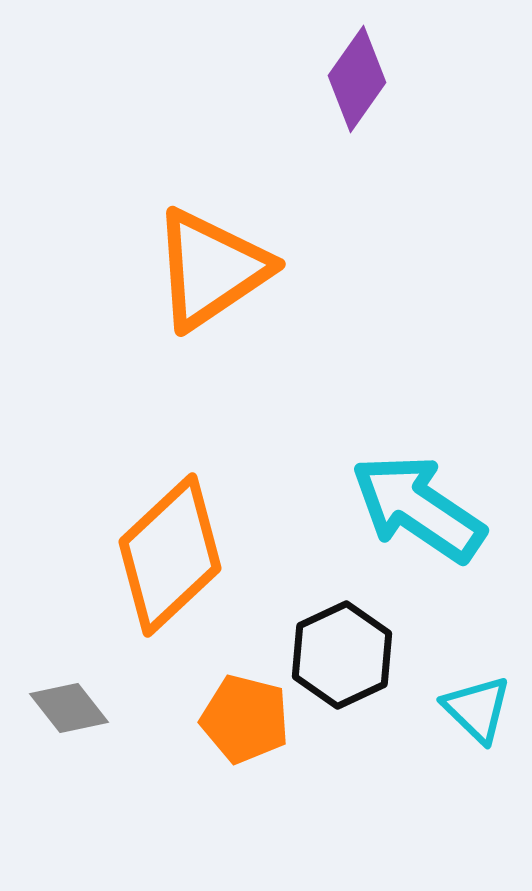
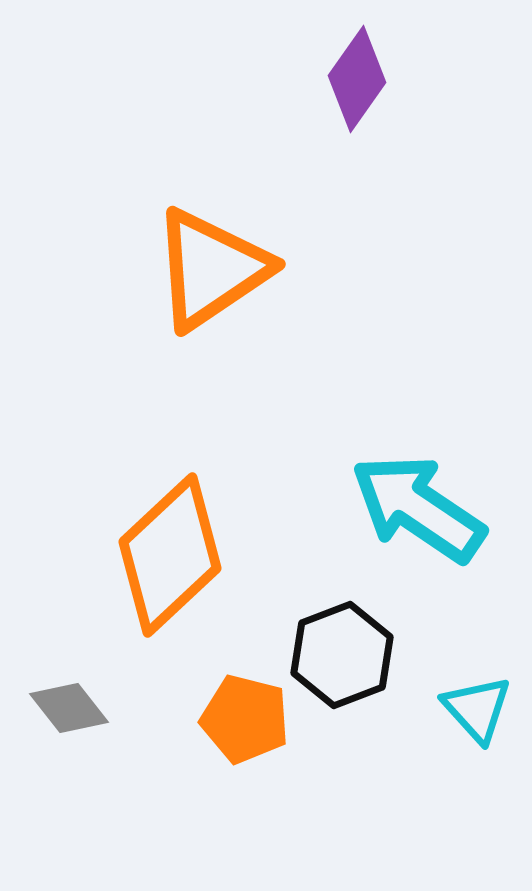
black hexagon: rotated 4 degrees clockwise
cyan triangle: rotated 4 degrees clockwise
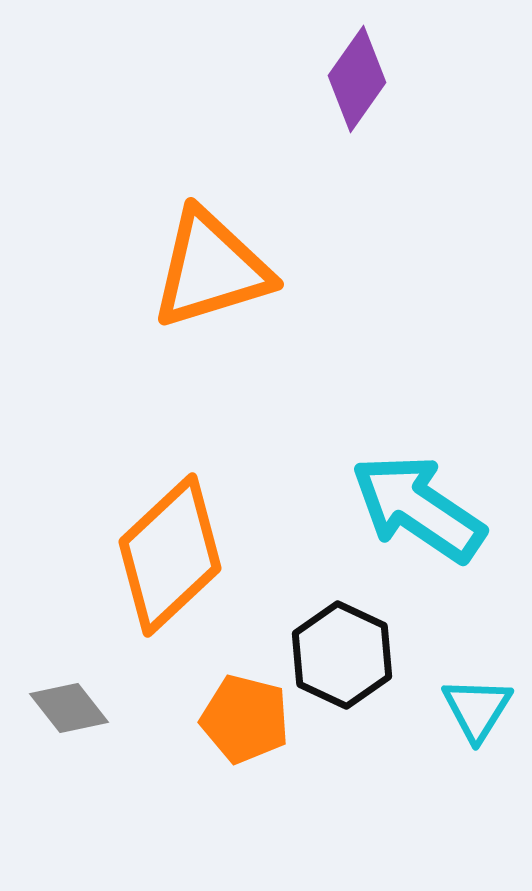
orange triangle: rotated 17 degrees clockwise
black hexagon: rotated 14 degrees counterclockwise
cyan triangle: rotated 14 degrees clockwise
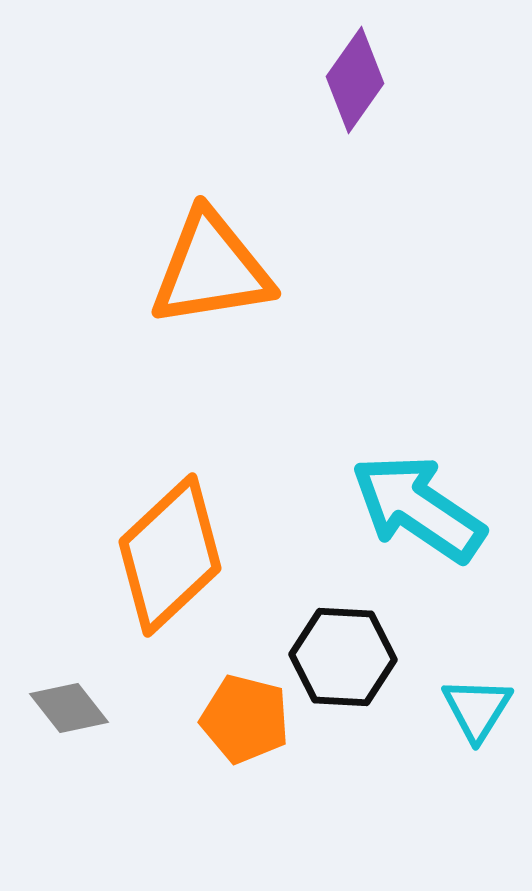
purple diamond: moved 2 px left, 1 px down
orange triangle: rotated 8 degrees clockwise
black hexagon: moved 1 px right, 2 px down; rotated 22 degrees counterclockwise
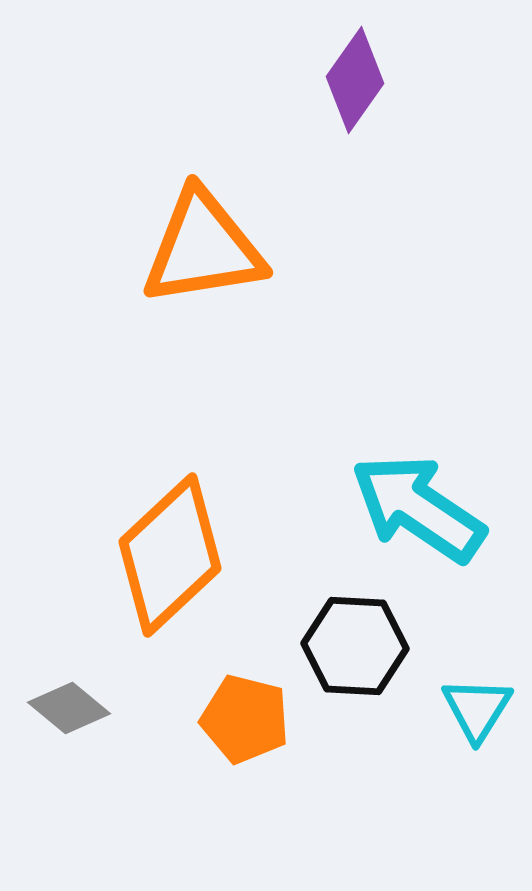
orange triangle: moved 8 px left, 21 px up
black hexagon: moved 12 px right, 11 px up
gray diamond: rotated 12 degrees counterclockwise
